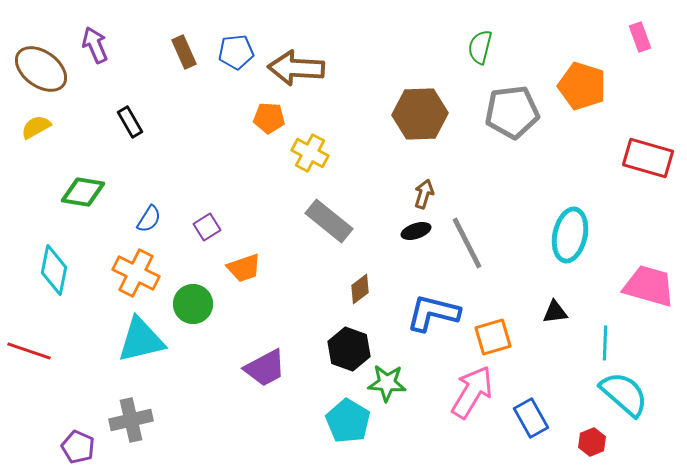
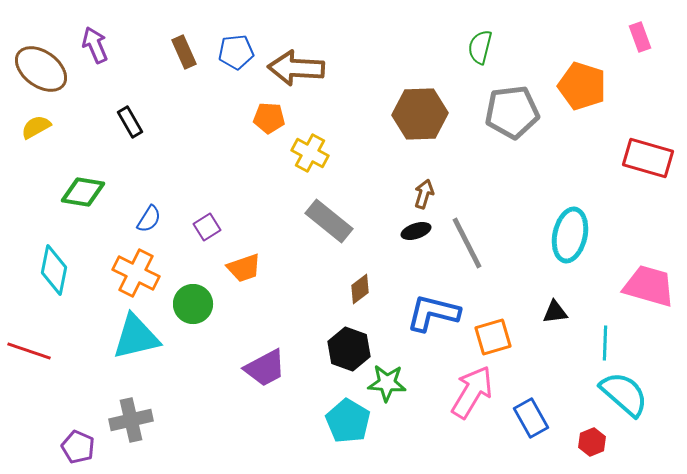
cyan triangle at (141, 340): moved 5 px left, 3 px up
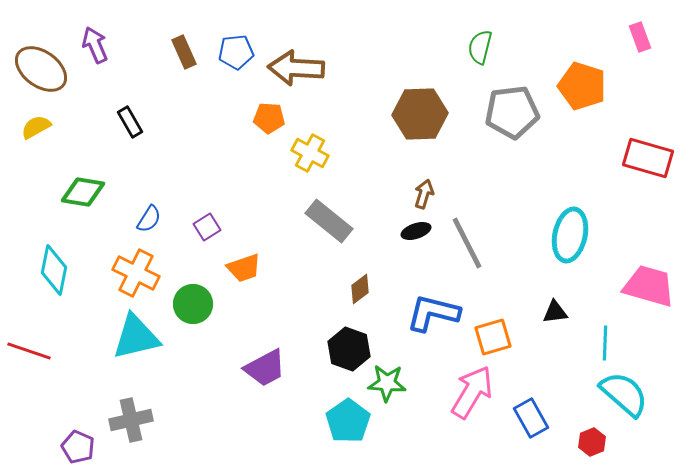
cyan pentagon at (348, 421): rotated 6 degrees clockwise
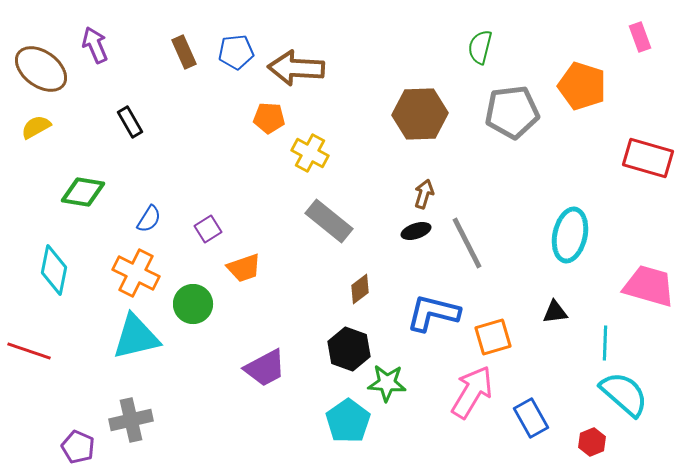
purple square at (207, 227): moved 1 px right, 2 px down
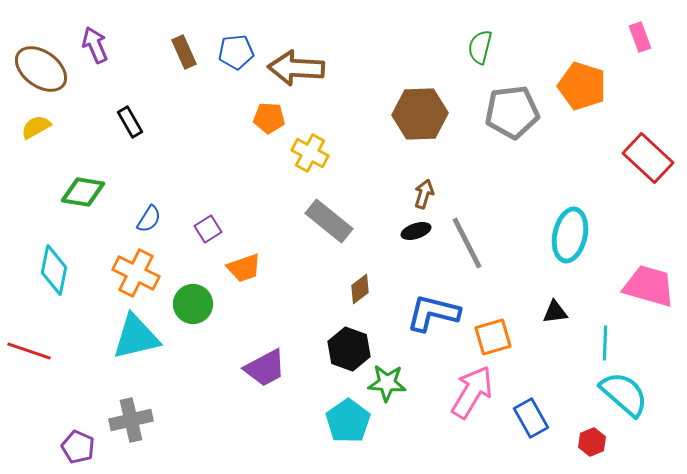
red rectangle at (648, 158): rotated 27 degrees clockwise
